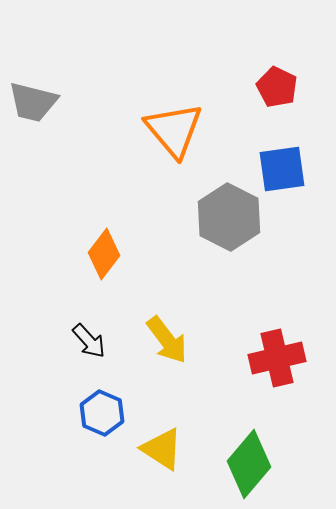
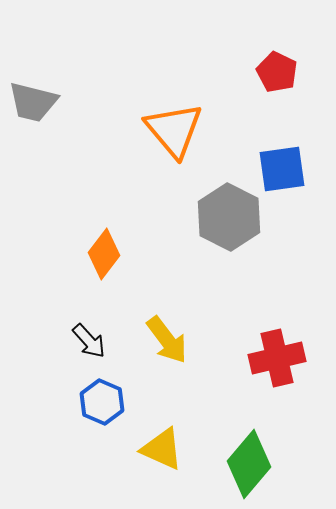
red pentagon: moved 15 px up
blue hexagon: moved 11 px up
yellow triangle: rotated 9 degrees counterclockwise
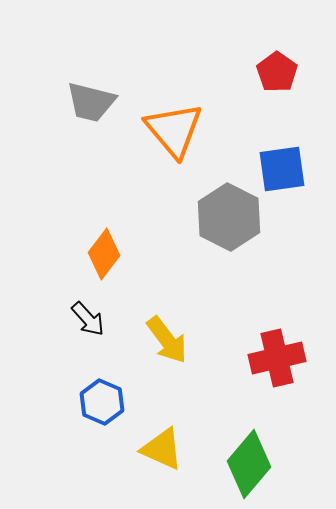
red pentagon: rotated 9 degrees clockwise
gray trapezoid: moved 58 px right
black arrow: moved 1 px left, 22 px up
